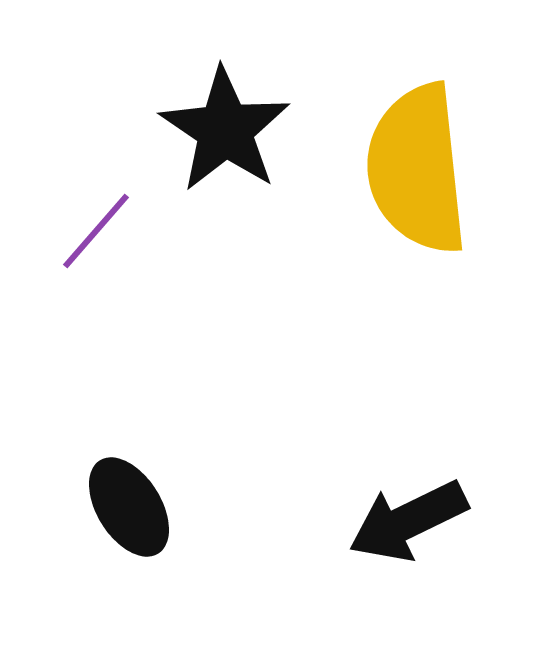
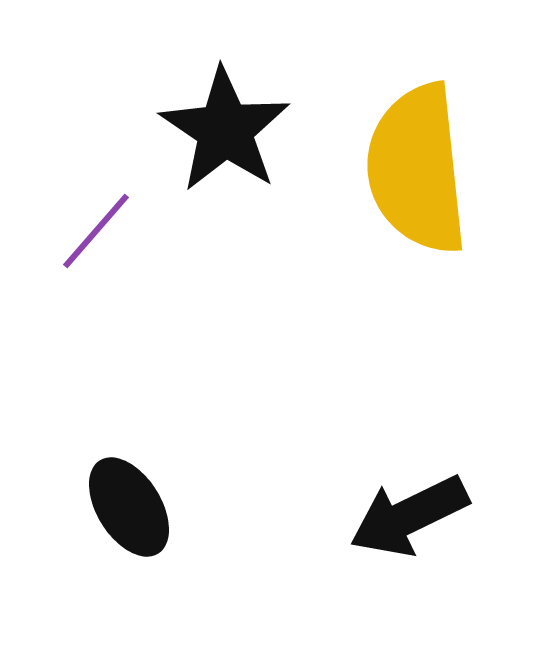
black arrow: moved 1 px right, 5 px up
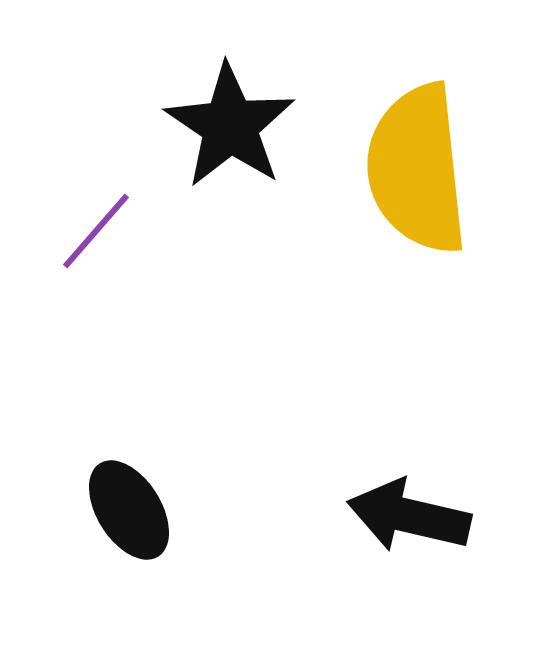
black star: moved 5 px right, 4 px up
black ellipse: moved 3 px down
black arrow: rotated 39 degrees clockwise
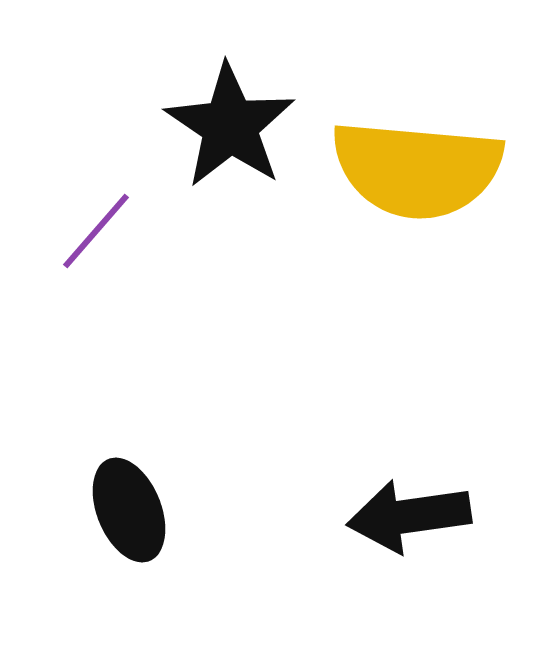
yellow semicircle: rotated 79 degrees counterclockwise
black ellipse: rotated 10 degrees clockwise
black arrow: rotated 21 degrees counterclockwise
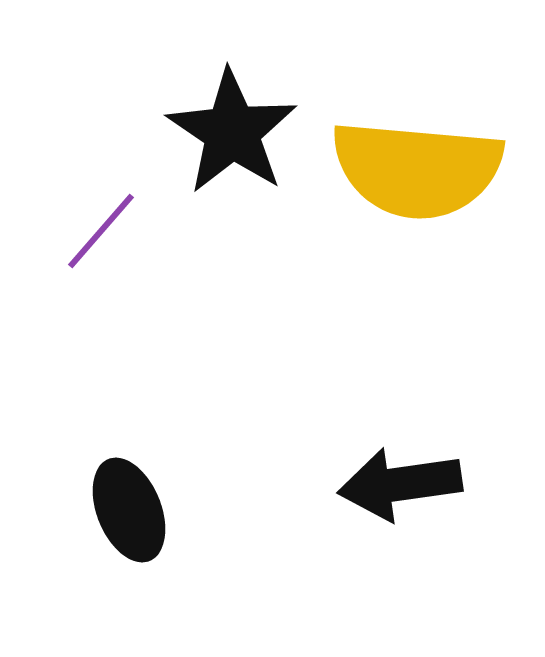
black star: moved 2 px right, 6 px down
purple line: moved 5 px right
black arrow: moved 9 px left, 32 px up
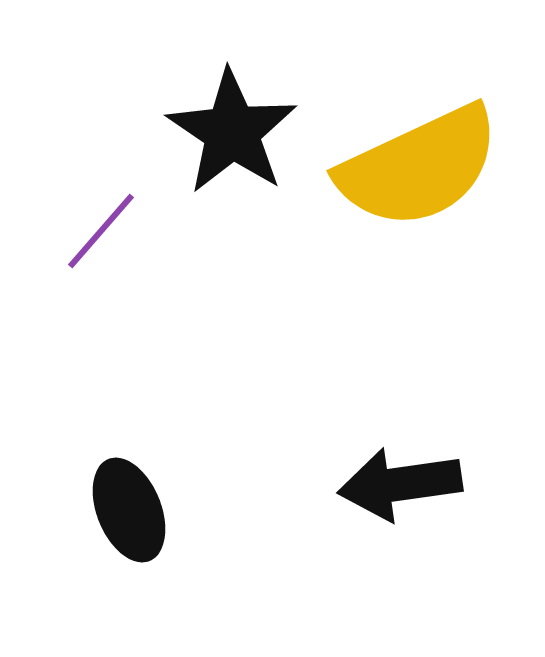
yellow semicircle: moved 2 px right, 2 px up; rotated 30 degrees counterclockwise
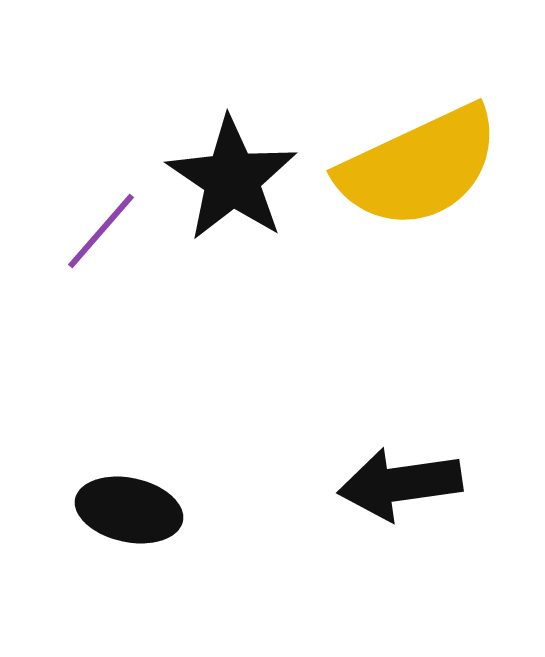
black star: moved 47 px down
black ellipse: rotated 56 degrees counterclockwise
